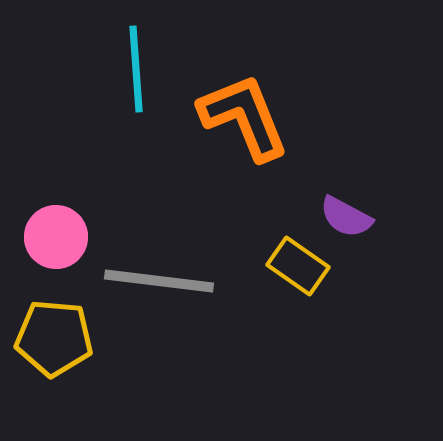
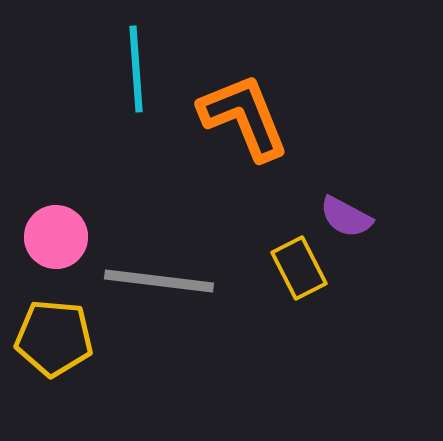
yellow rectangle: moved 1 px right, 2 px down; rotated 28 degrees clockwise
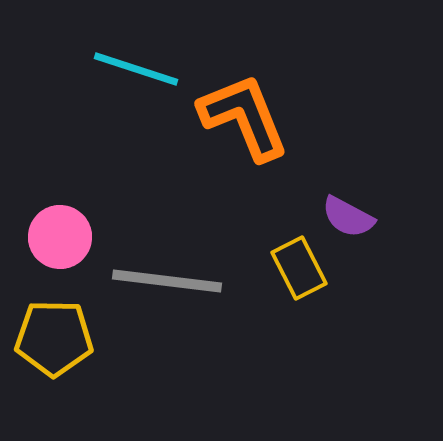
cyan line: rotated 68 degrees counterclockwise
purple semicircle: moved 2 px right
pink circle: moved 4 px right
gray line: moved 8 px right
yellow pentagon: rotated 4 degrees counterclockwise
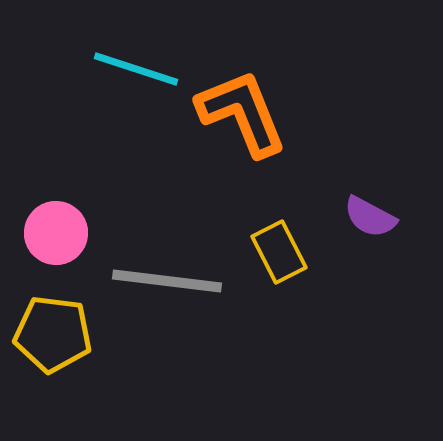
orange L-shape: moved 2 px left, 4 px up
purple semicircle: moved 22 px right
pink circle: moved 4 px left, 4 px up
yellow rectangle: moved 20 px left, 16 px up
yellow pentagon: moved 1 px left, 4 px up; rotated 6 degrees clockwise
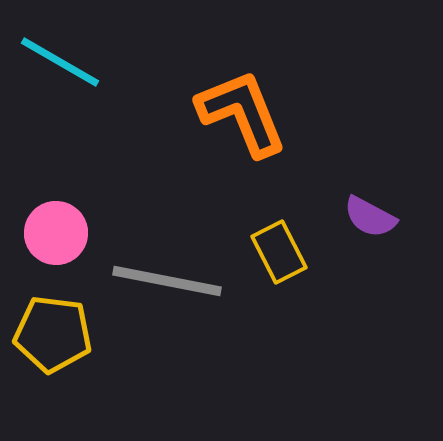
cyan line: moved 76 px left, 7 px up; rotated 12 degrees clockwise
gray line: rotated 4 degrees clockwise
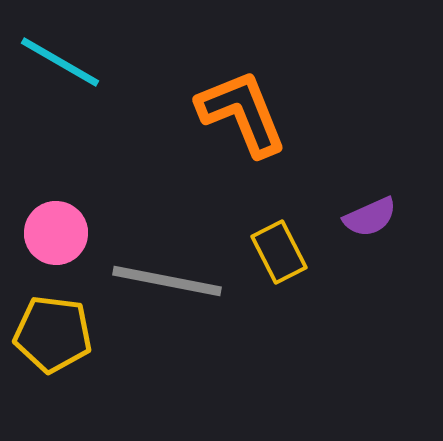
purple semicircle: rotated 52 degrees counterclockwise
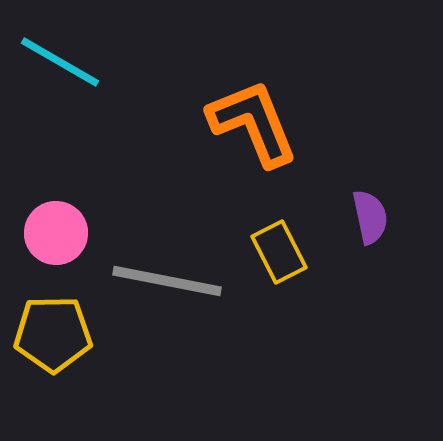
orange L-shape: moved 11 px right, 10 px down
purple semicircle: rotated 78 degrees counterclockwise
yellow pentagon: rotated 8 degrees counterclockwise
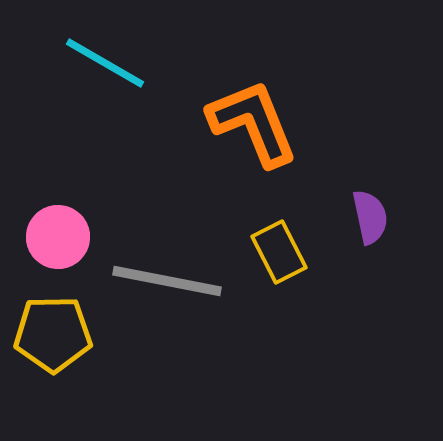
cyan line: moved 45 px right, 1 px down
pink circle: moved 2 px right, 4 px down
